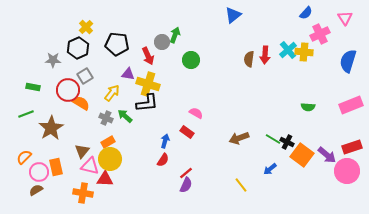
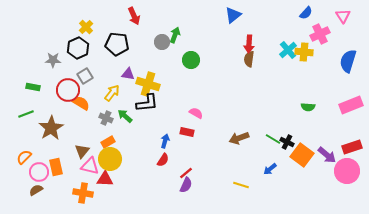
pink triangle at (345, 18): moved 2 px left, 2 px up
red arrow at (265, 55): moved 16 px left, 11 px up
red arrow at (148, 56): moved 14 px left, 40 px up
red rectangle at (187, 132): rotated 24 degrees counterclockwise
yellow line at (241, 185): rotated 35 degrees counterclockwise
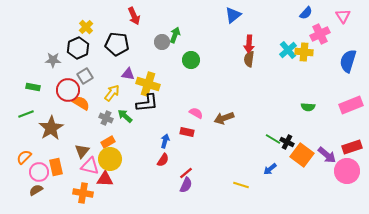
brown arrow at (239, 138): moved 15 px left, 20 px up
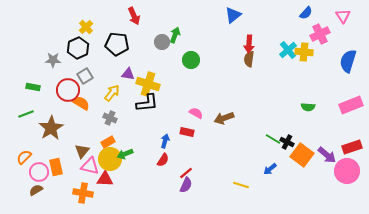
green arrow at (125, 116): moved 38 px down; rotated 63 degrees counterclockwise
gray cross at (106, 118): moved 4 px right
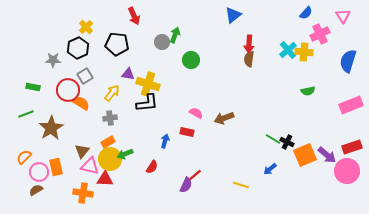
green semicircle at (308, 107): moved 16 px up; rotated 16 degrees counterclockwise
gray cross at (110, 118): rotated 32 degrees counterclockwise
orange square at (302, 155): moved 3 px right; rotated 30 degrees clockwise
red semicircle at (163, 160): moved 11 px left, 7 px down
red line at (186, 173): moved 9 px right, 2 px down
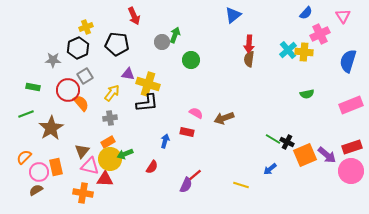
yellow cross at (86, 27): rotated 24 degrees clockwise
green semicircle at (308, 91): moved 1 px left, 3 px down
orange semicircle at (81, 103): rotated 18 degrees clockwise
pink circle at (347, 171): moved 4 px right
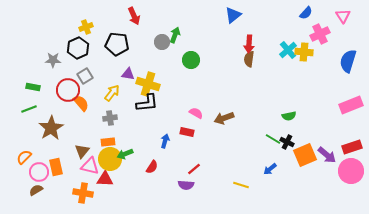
green semicircle at (307, 94): moved 18 px left, 22 px down
green line at (26, 114): moved 3 px right, 5 px up
orange rectangle at (108, 142): rotated 24 degrees clockwise
red line at (195, 175): moved 1 px left, 6 px up
purple semicircle at (186, 185): rotated 70 degrees clockwise
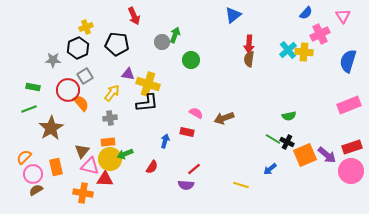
pink rectangle at (351, 105): moved 2 px left
pink circle at (39, 172): moved 6 px left, 2 px down
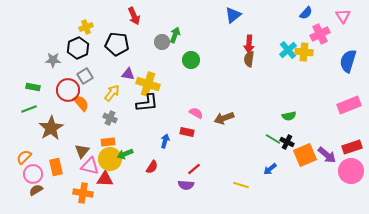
gray cross at (110, 118): rotated 32 degrees clockwise
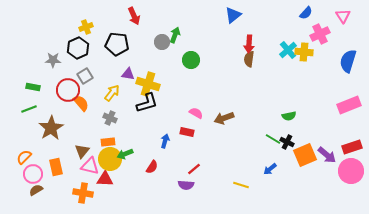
black L-shape at (147, 103): rotated 10 degrees counterclockwise
